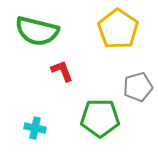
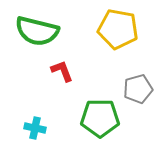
yellow pentagon: rotated 24 degrees counterclockwise
gray pentagon: moved 2 px down
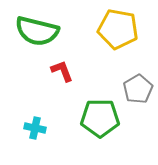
gray pentagon: rotated 16 degrees counterclockwise
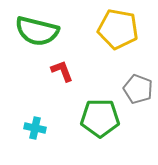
gray pentagon: rotated 20 degrees counterclockwise
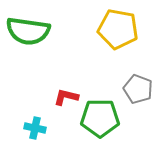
green semicircle: moved 9 px left; rotated 6 degrees counterclockwise
red L-shape: moved 4 px right, 26 px down; rotated 55 degrees counterclockwise
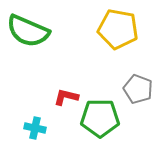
green semicircle: rotated 15 degrees clockwise
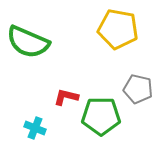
green semicircle: moved 11 px down
gray pentagon: rotated 8 degrees counterclockwise
green pentagon: moved 1 px right, 2 px up
cyan cross: rotated 10 degrees clockwise
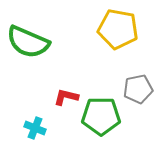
gray pentagon: rotated 24 degrees counterclockwise
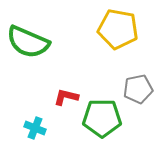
green pentagon: moved 1 px right, 2 px down
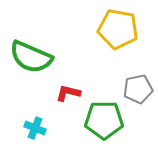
green semicircle: moved 3 px right, 15 px down
red L-shape: moved 2 px right, 4 px up
green pentagon: moved 2 px right, 2 px down
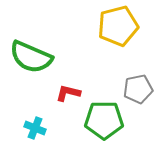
yellow pentagon: moved 3 px up; rotated 24 degrees counterclockwise
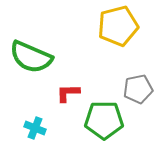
red L-shape: rotated 15 degrees counterclockwise
